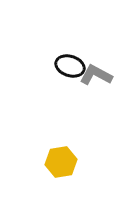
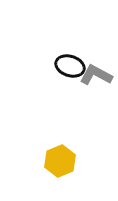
yellow hexagon: moved 1 px left, 1 px up; rotated 12 degrees counterclockwise
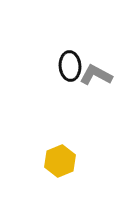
black ellipse: rotated 68 degrees clockwise
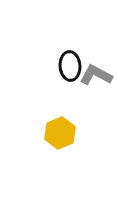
yellow hexagon: moved 28 px up
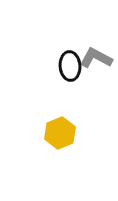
gray L-shape: moved 17 px up
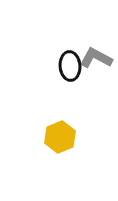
yellow hexagon: moved 4 px down
